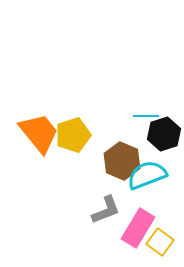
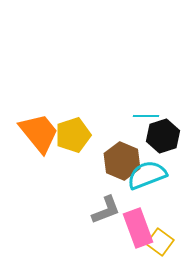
black hexagon: moved 1 px left, 2 px down
pink rectangle: rotated 51 degrees counterclockwise
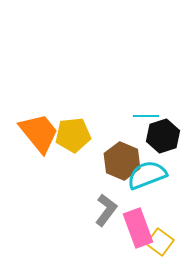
yellow pentagon: rotated 12 degrees clockwise
gray L-shape: rotated 32 degrees counterclockwise
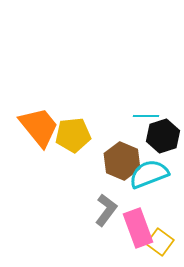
orange trapezoid: moved 6 px up
cyan semicircle: moved 2 px right, 1 px up
